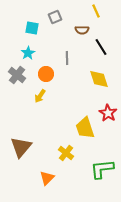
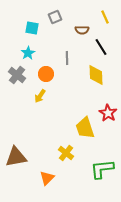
yellow line: moved 9 px right, 6 px down
yellow diamond: moved 3 px left, 4 px up; rotated 15 degrees clockwise
brown triangle: moved 5 px left, 10 px down; rotated 40 degrees clockwise
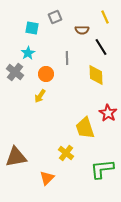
gray cross: moved 2 px left, 3 px up
